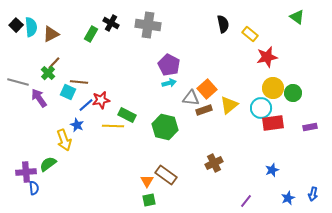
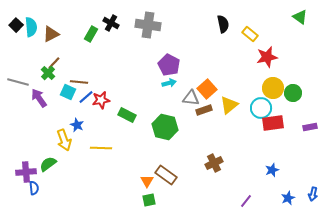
green triangle at (297, 17): moved 3 px right
blue line at (86, 105): moved 8 px up
yellow line at (113, 126): moved 12 px left, 22 px down
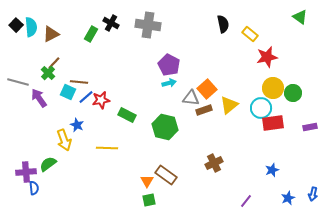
yellow line at (101, 148): moved 6 px right
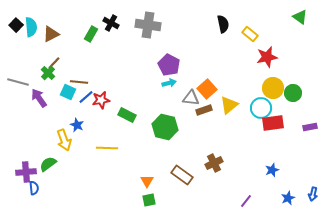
brown rectangle at (166, 175): moved 16 px right
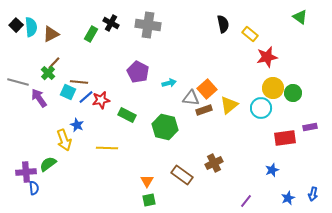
purple pentagon at (169, 65): moved 31 px left, 7 px down
red rectangle at (273, 123): moved 12 px right, 15 px down
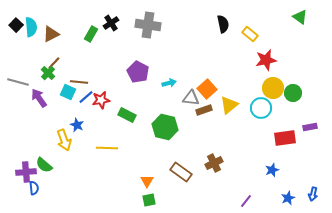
black cross at (111, 23): rotated 28 degrees clockwise
red star at (267, 57): moved 1 px left, 3 px down
green semicircle at (48, 164): moved 4 px left, 1 px down; rotated 102 degrees counterclockwise
brown rectangle at (182, 175): moved 1 px left, 3 px up
